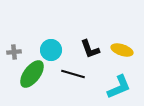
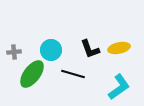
yellow ellipse: moved 3 px left, 2 px up; rotated 30 degrees counterclockwise
cyan L-shape: rotated 12 degrees counterclockwise
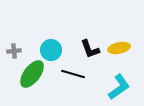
gray cross: moved 1 px up
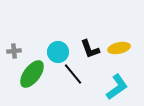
cyan circle: moved 7 px right, 2 px down
black line: rotated 35 degrees clockwise
cyan L-shape: moved 2 px left
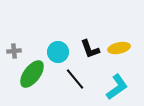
black line: moved 2 px right, 5 px down
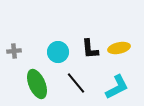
black L-shape: rotated 15 degrees clockwise
green ellipse: moved 5 px right, 10 px down; rotated 60 degrees counterclockwise
black line: moved 1 px right, 4 px down
cyan L-shape: rotated 8 degrees clockwise
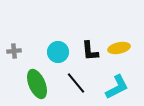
black L-shape: moved 2 px down
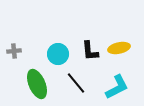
cyan circle: moved 2 px down
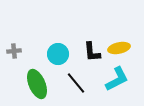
black L-shape: moved 2 px right, 1 px down
cyan L-shape: moved 8 px up
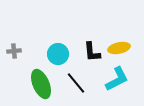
green ellipse: moved 4 px right
